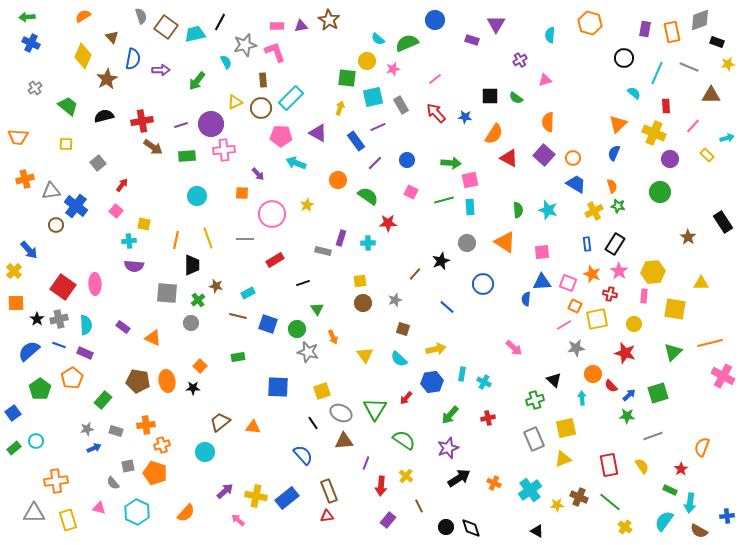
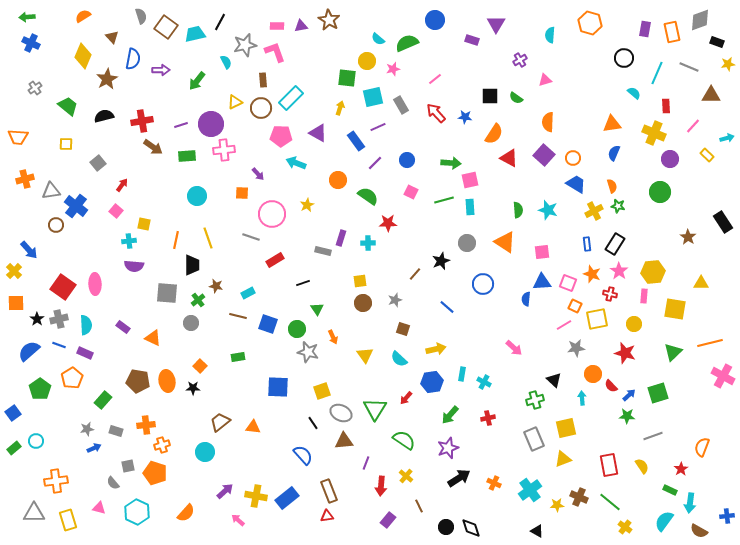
orange triangle at (618, 124): moved 6 px left; rotated 36 degrees clockwise
gray line at (245, 239): moved 6 px right, 2 px up; rotated 18 degrees clockwise
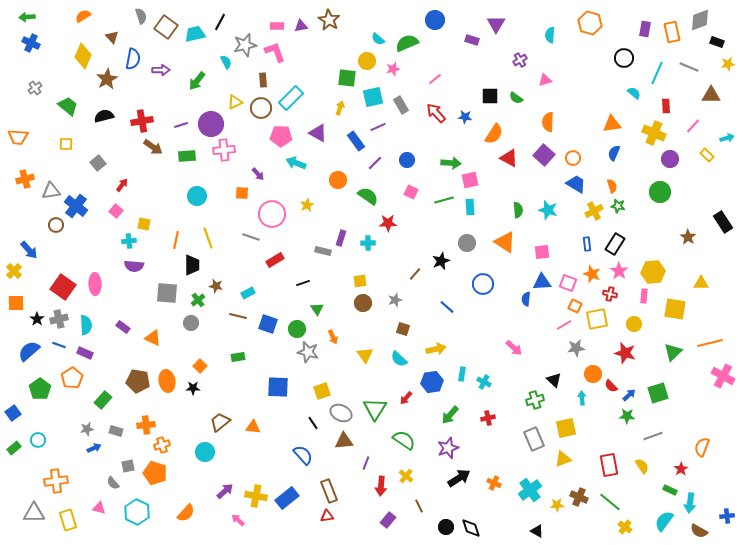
cyan circle at (36, 441): moved 2 px right, 1 px up
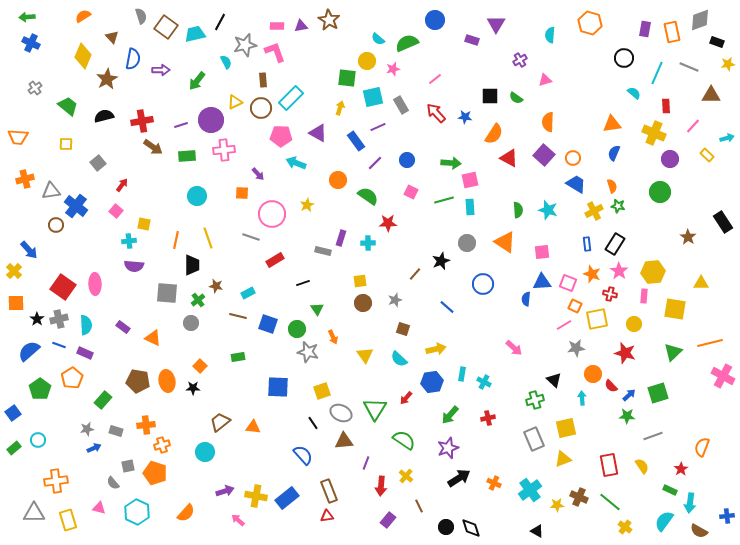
purple circle at (211, 124): moved 4 px up
purple arrow at (225, 491): rotated 24 degrees clockwise
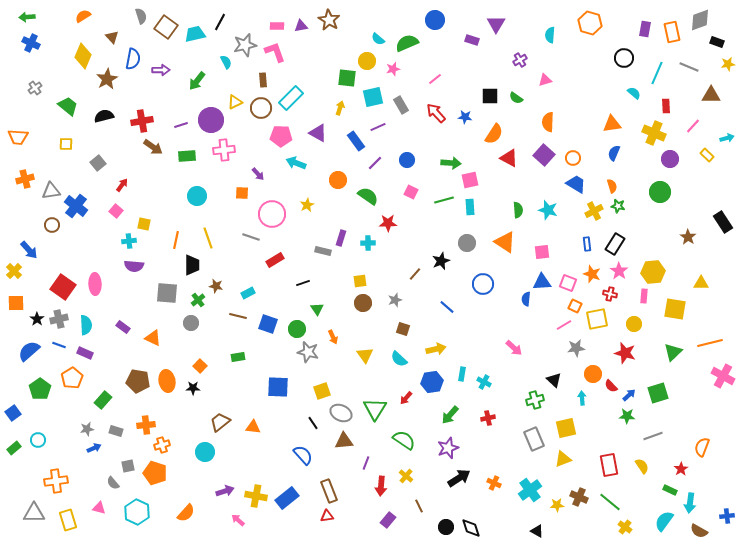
brown circle at (56, 225): moved 4 px left
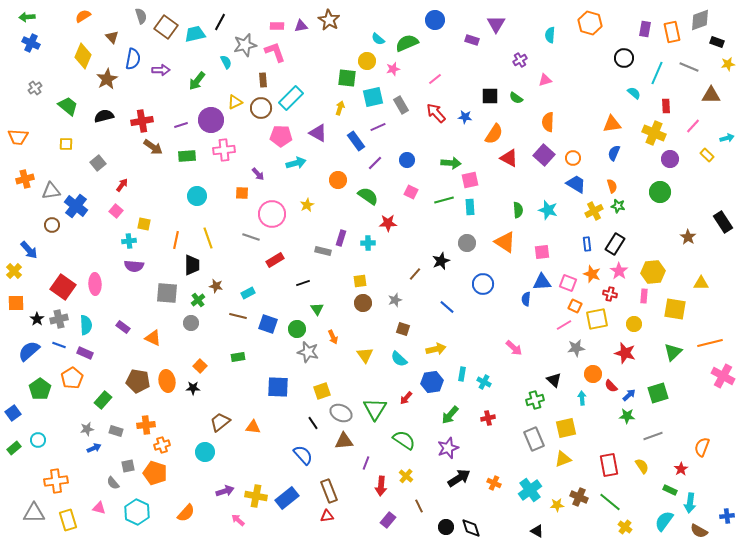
cyan arrow at (296, 163): rotated 144 degrees clockwise
